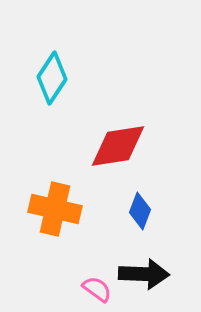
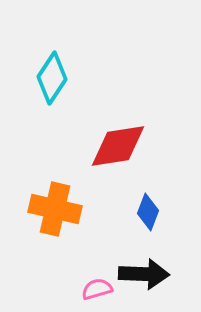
blue diamond: moved 8 px right, 1 px down
pink semicircle: rotated 52 degrees counterclockwise
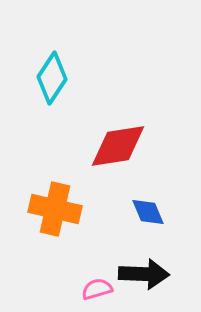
blue diamond: rotated 45 degrees counterclockwise
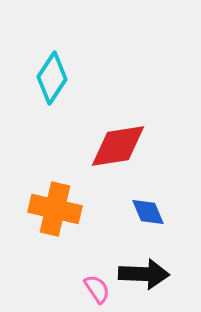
pink semicircle: rotated 72 degrees clockwise
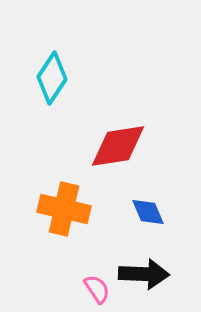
orange cross: moved 9 px right
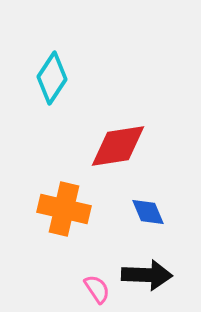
black arrow: moved 3 px right, 1 px down
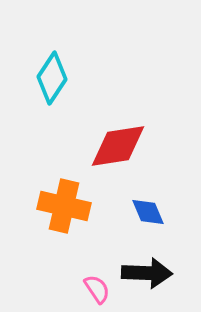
orange cross: moved 3 px up
black arrow: moved 2 px up
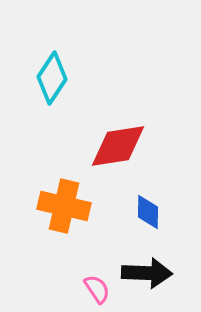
blue diamond: rotated 24 degrees clockwise
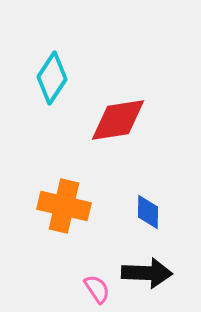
red diamond: moved 26 px up
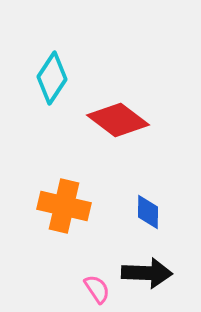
red diamond: rotated 46 degrees clockwise
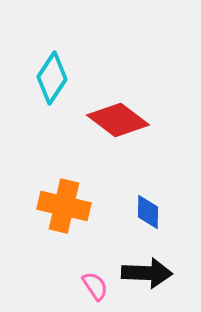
pink semicircle: moved 2 px left, 3 px up
